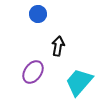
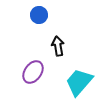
blue circle: moved 1 px right, 1 px down
black arrow: rotated 18 degrees counterclockwise
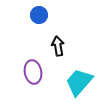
purple ellipse: rotated 45 degrees counterclockwise
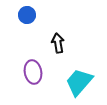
blue circle: moved 12 px left
black arrow: moved 3 px up
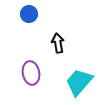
blue circle: moved 2 px right, 1 px up
purple ellipse: moved 2 px left, 1 px down
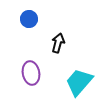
blue circle: moved 5 px down
black arrow: rotated 24 degrees clockwise
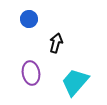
black arrow: moved 2 px left
cyan trapezoid: moved 4 px left
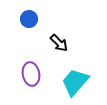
black arrow: moved 3 px right; rotated 120 degrees clockwise
purple ellipse: moved 1 px down
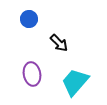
purple ellipse: moved 1 px right
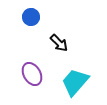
blue circle: moved 2 px right, 2 px up
purple ellipse: rotated 20 degrees counterclockwise
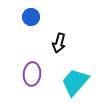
black arrow: rotated 60 degrees clockwise
purple ellipse: rotated 35 degrees clockwise
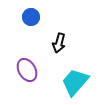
purple ellipse: moved 5 px left, 4 px up; rotated 35 degrees counterclockwise
